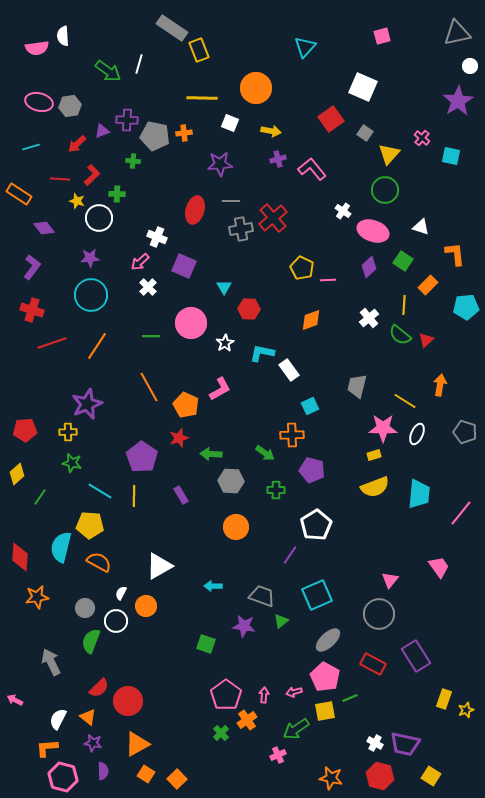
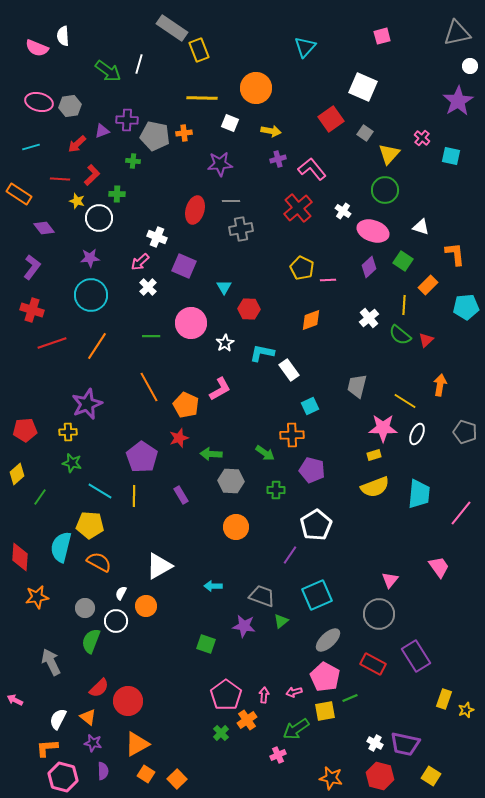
pink semicircle at (37, 48): rotated 30 degrees clockwise
red cross at (273, 218): moved 25 px right, 10 px up
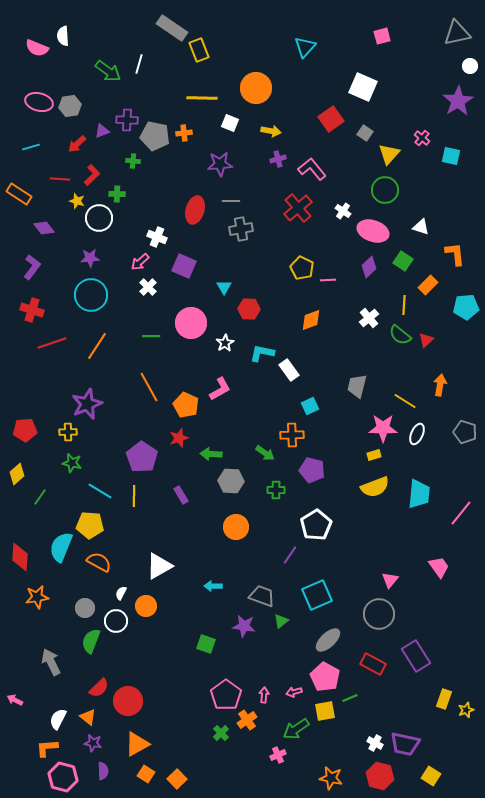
cyan semicircle at (61, 547): rotated 8 degrees clockwise
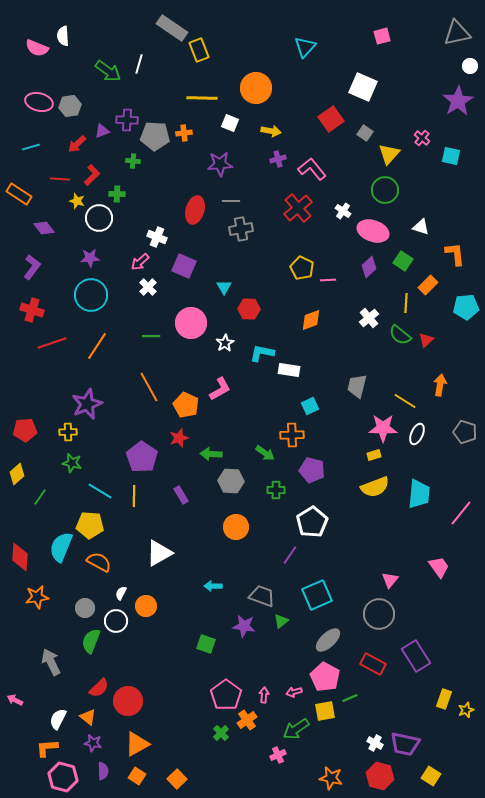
gray pentagon at (155, 136): rotated 8 degrees counterclockwise
yellow line at (404, 305): moved 2 px right, 2 px up
white rectangle at (289, 370): rotated 45 degrees counterclockwise
white pentagon at (316, 525): moved 4 px left, 3 px up
white triangle at (159, 566): moved 13 px up
orange square at (146, 774): moved 9 px left, 2 px down
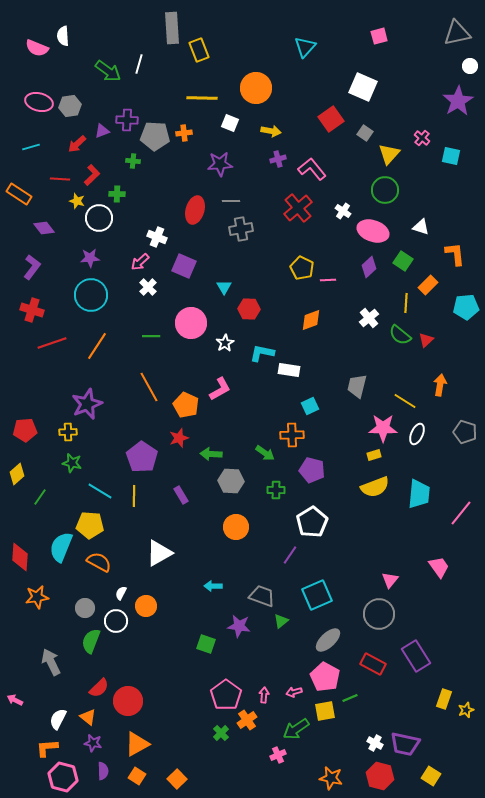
gray rectangle at (172, 28): rotated 52 degrees clockwise
pink square at (382, 36): moved 3 px left
purple star at (244, 626): moved 5 px left
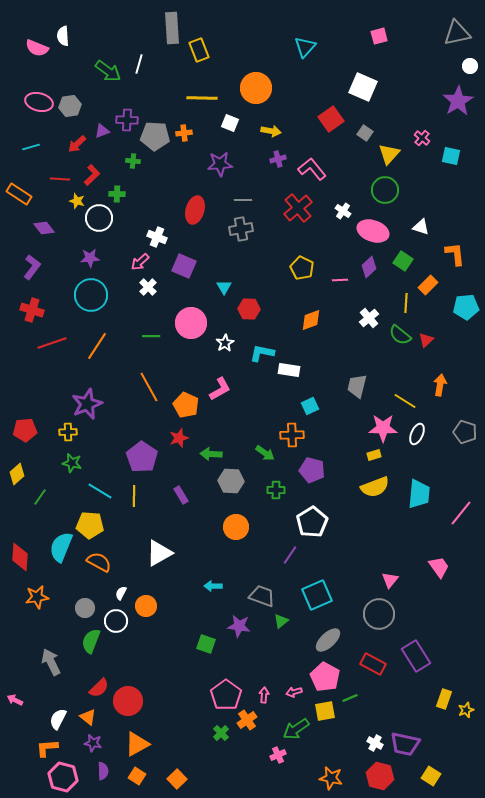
gray line at (231, 201): moved 12 px right, 1 px up
pink line at (328, 280): moved 12 px right
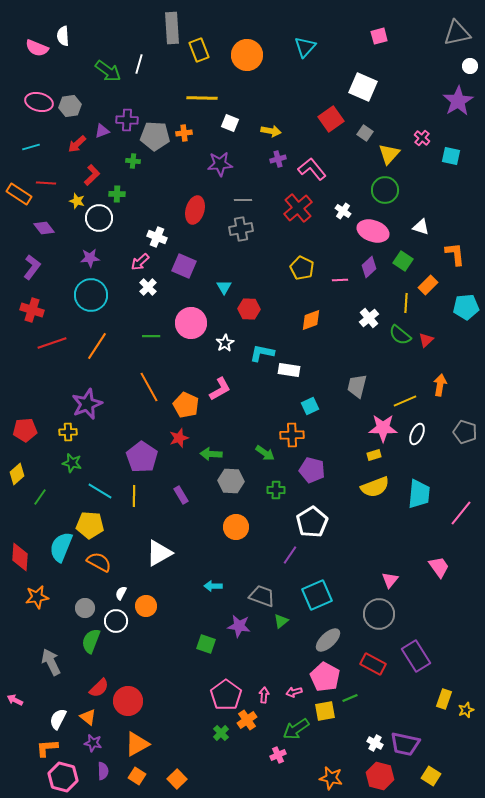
orange circle at (256, 88): moved 9 px left, 33 px up
red line at (60, 179): moved 14 px left, 4 px down
yellow line at (405, 401): rotated 55 degrees counterclockwise
